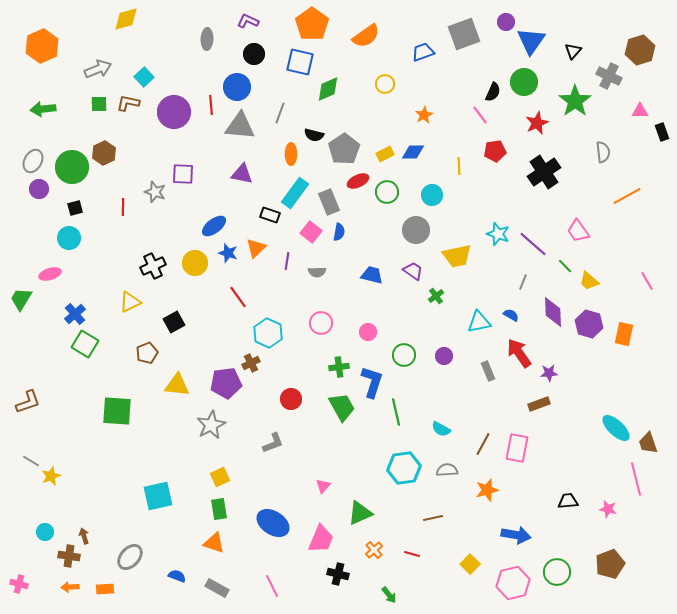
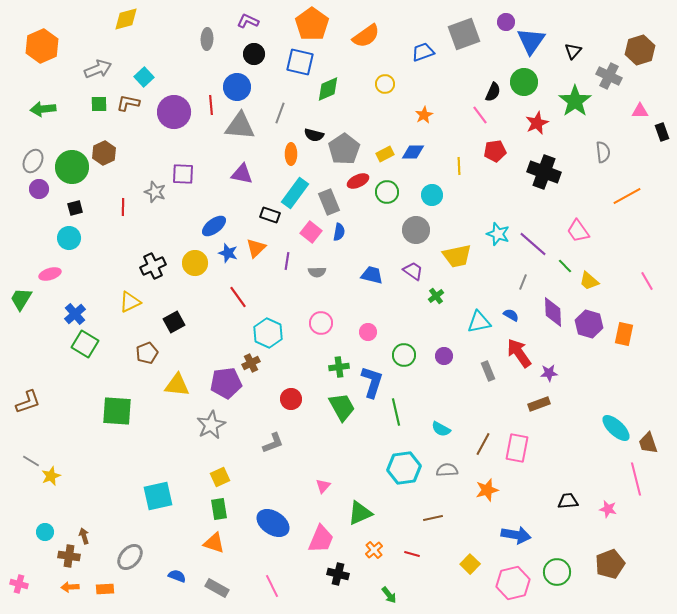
black cross at (544, 172): rotated 36 degrees counterclockwise
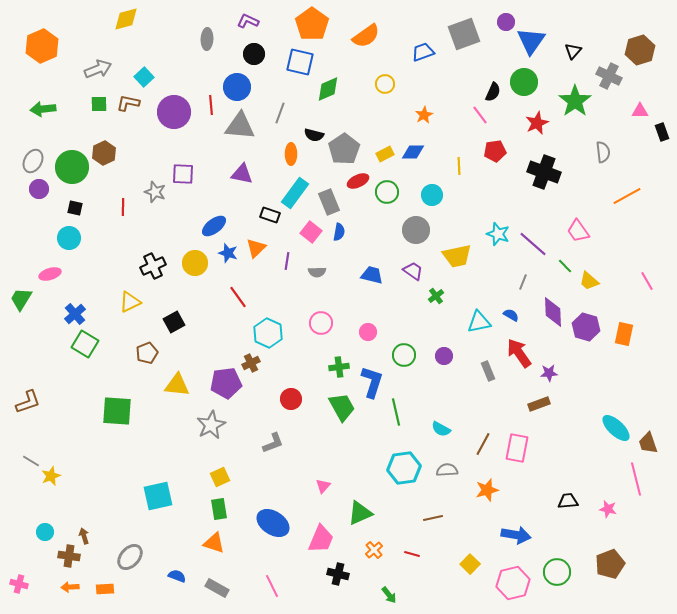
black square at (75, 208): rotated 28 degrees clockwise
purple hexagon at (589, 324): moved 3 px left, 3 px down
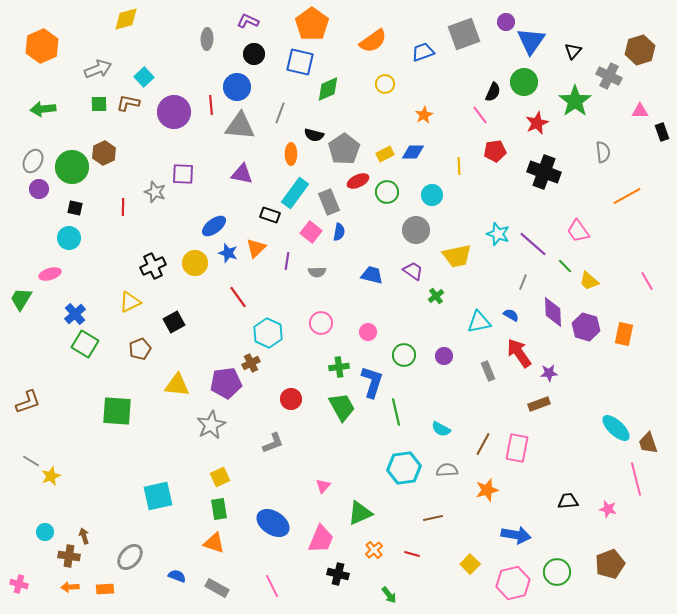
orange semicircle at (366, 36): moved 7 px right, 5 px down
brown pentagon at (147, 353): moved 7 px left, 4 px up
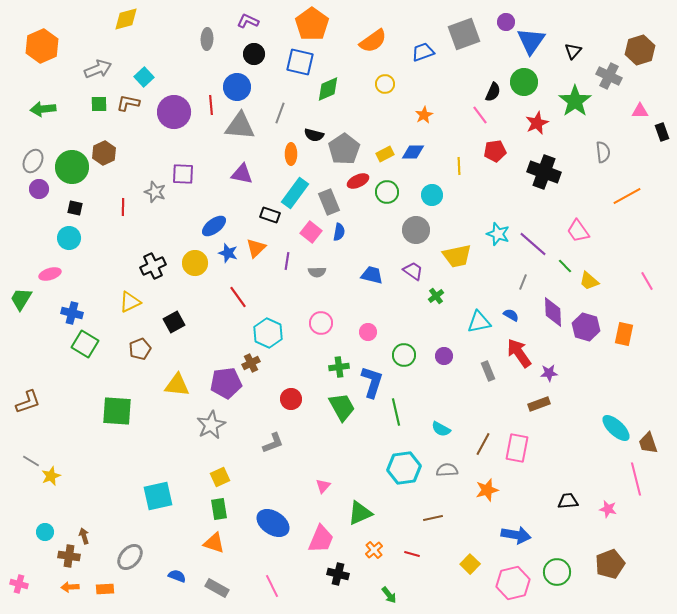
blue cross at (75, 314): moved 3 px left, 1 px up; rotated 35 degrees counterclockwise
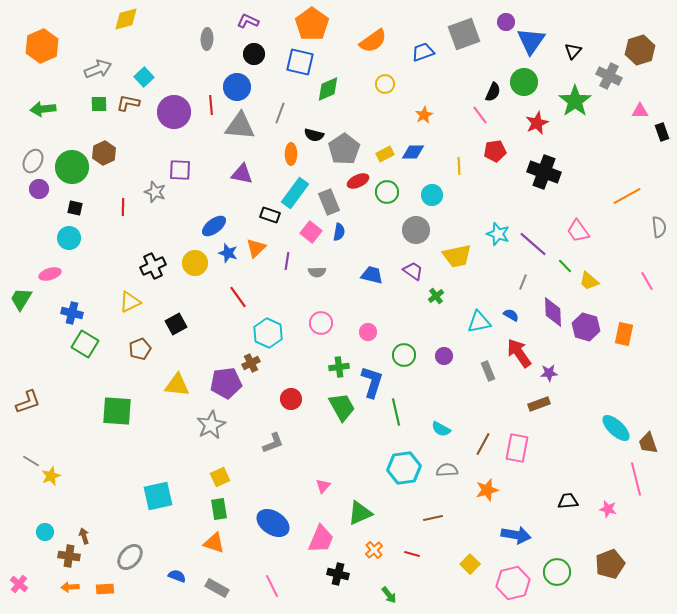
gray semicircle at (603, 152): moved 56 px right, 75 px down
purple square at (183, 174): moved 3 px left, 4 px up
black square at (174, 322): moved 2 px right, 2 px down
pink cross at (19, 584): rotated 24 degrees clockwise
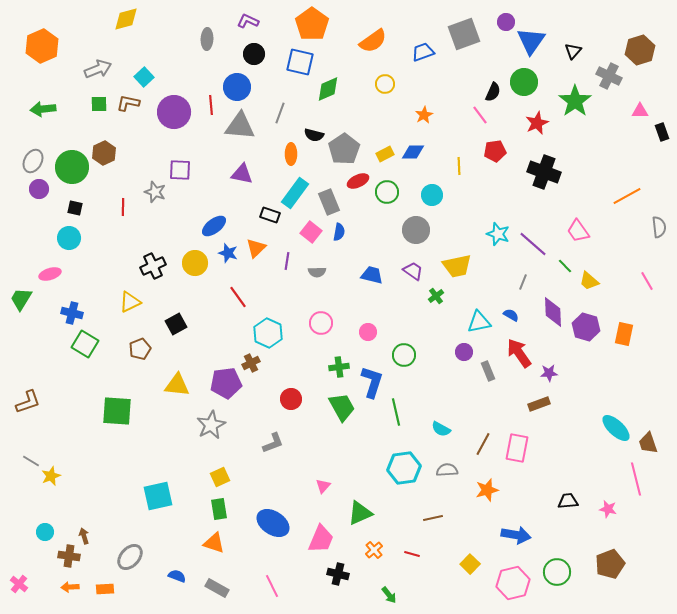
yellow trapezoid at (457, 256): moved 10 px down
purple circle at (444, 356): moved 20 px right, 4 px up
